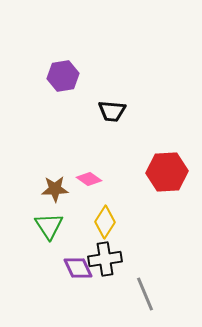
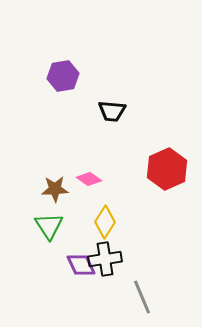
red hexagon: moved 3 px up; rotated 21 degrees counterclockwise
purple diamond: moved 3 px right, 3 px up
gray line: moved 3 px left, 3 px down
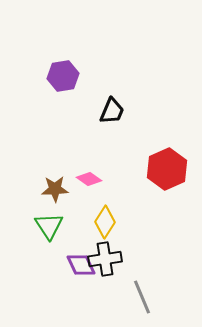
black trapezoid: rotated 72 degrees counterclockwise
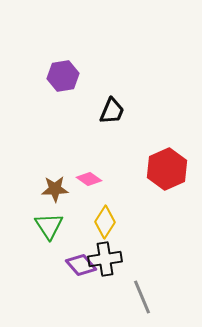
purple diamond: rotated 16 degrees counterclockwise
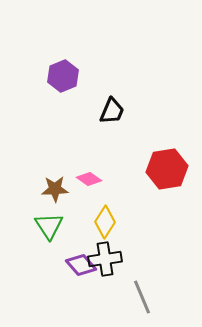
purple hexagon: rotated 12 degrees counterclockwise
red hexagon: rotated 15 degrees clockwise
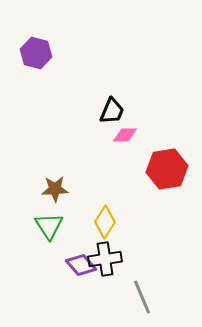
purple hexagon: moved 27 px left, 23 px up; rotated 24 degrees counterclockwise
pink diamond: moved 36 px right, 44 px up; rotated 35 degrees counterclockwise
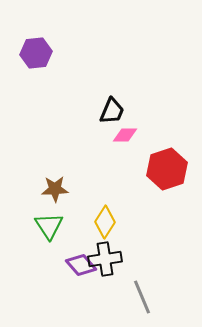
purple hexagon: rotated 20 degrees counterclockwise
red hexagon: rotated 9 degrees counterclockwise
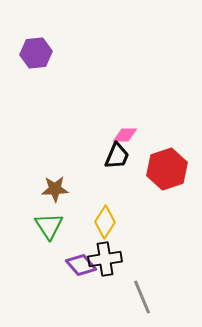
black trapezoid: moved 5 px right, 45 px down
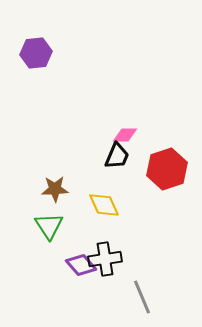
yellow diamond: moved 1 px left, 17 px up; rotated 56 degrees counterclockwise
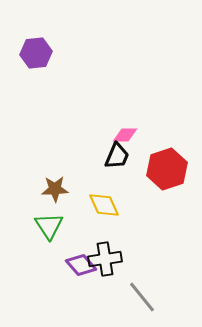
gray line: rotated 16 degrees counterclockwise
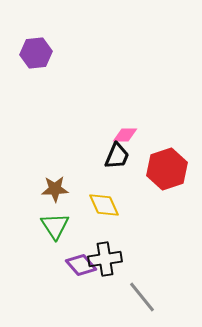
green triangle: moved 6 px right
